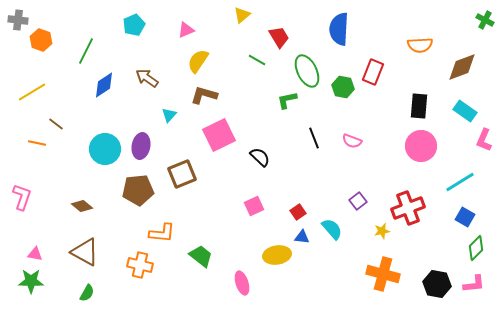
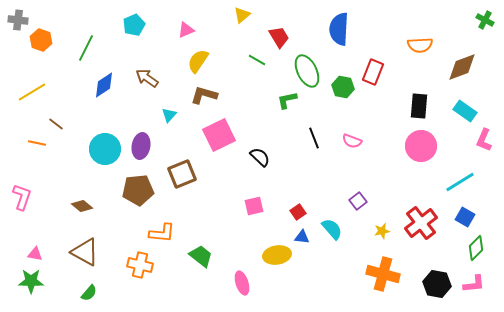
green line at (86, 51): moved 3 px up
pink square at (254, 206): rotated 12 degrees clockwise
red cross at (408, 208): moved 13 px right, 15 px down; rotated 16 degrees counterclockwise
green semicircle at (87, 293): moved 2 px right; rotated 12 degrees clockwise
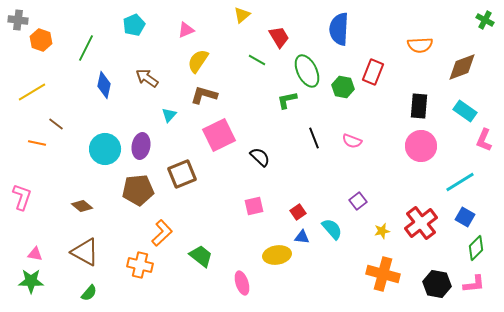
blue diamond at (104, 85): rotated 44 degrees counterclockwise
orange L-shape at (162, 233): rotated 48 degrees counterclockwise
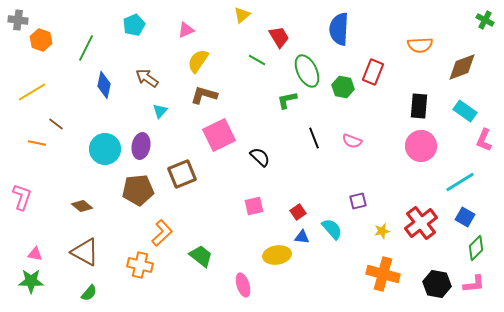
cyan triangle at (169, 115): moved 9 px left, 4 px up
purple square at (358, 201): rotated 24 degrees clockwise
pink ellipse at (242, 283): moved 1 px right, 2 px down
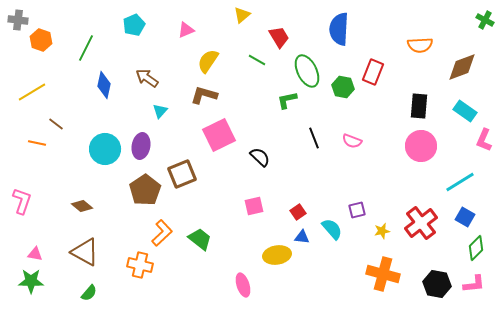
yellow semicircle at (198, 61): moved 10 px right
brown pentagon at (138, 190): moved 7 px right; rotated 28 degrees counterclockwise
pink L-shape at (22, 197): moved 4 px down
purple square at (358, 201): moved 1 px left, 9 px down
green trapezoid at (201, 256): moved 1 px left, 17 px up
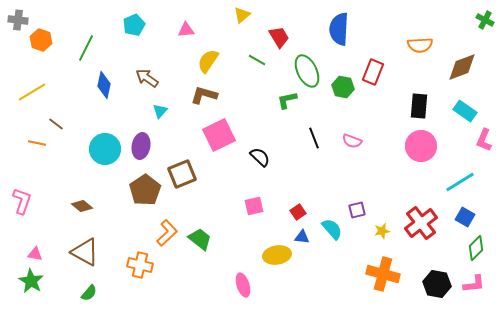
pink triangle at (186, 30): rotated 18 degrees clockwise
orange L-shape at (162, 233): moved 5 px right
green star at (31, 281): rotated 30 degrees clockwise
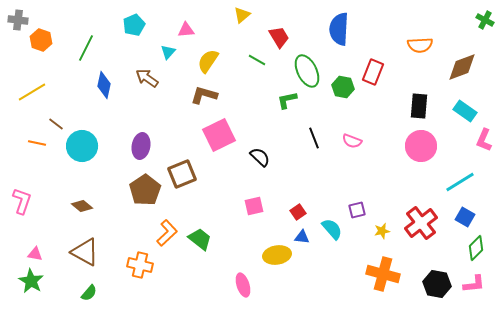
cyan triangle at (160, 111): moved 8 px right, 59 px up
cyan circle at (105, 149): moved 23 px left, 3 px up
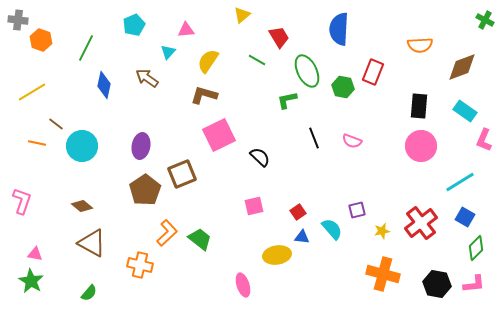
brown triangle at (85, 252): moved 7 px right, 9 px up
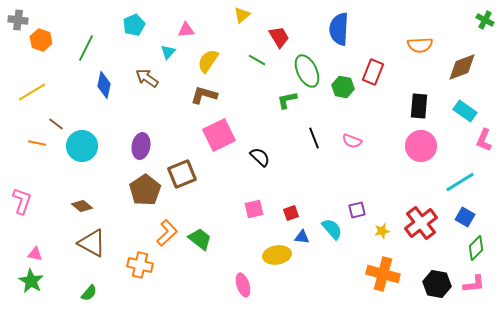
pink square at (254, 206): moved 3 px down
red square at (298, 212): moved 7 px left, 1 px down; rotated 14 degrees clockwise
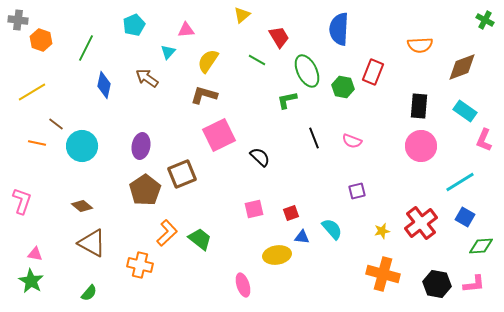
purple square at (357, 210): moved 19 px up
green diamond at (476, 248): moved 5 px right, 2 px up; rotated 40 degrees clockwise
